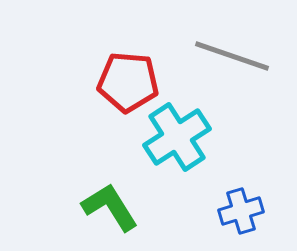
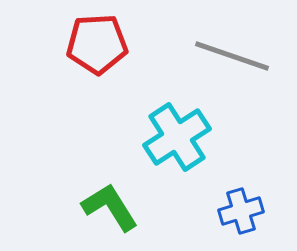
red pentagon: moved 31 px left, 38 px up; rotated 8 degrees counterclockwise
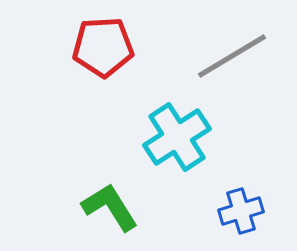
red pentagon: moved 6 px right, 3 px down
gray line: rotated 50 degrees counterclockwise
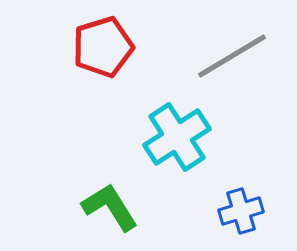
red pentagon: rotated 14 degrees counterclockwise
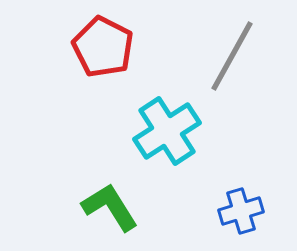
red pentagon: rotated 28 degrees counterclockwise
gray line: rotated 30 degrees counterclockwise
cyan cross: moved 10 px left, 6 px up
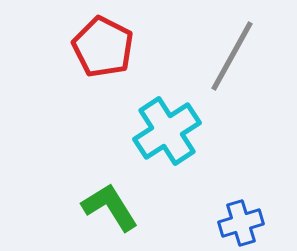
blue cross: moved 12 px down
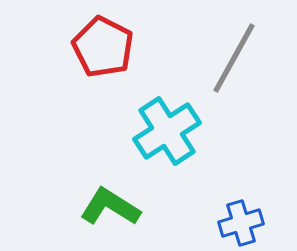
gray line: moved 2 px right, 2 px down
green L-shape: rotated 26 degrees counterclockwise
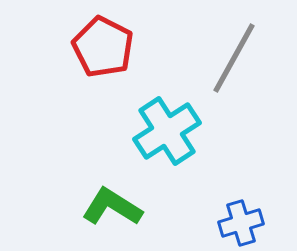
green L-shape: moved 2 px right
